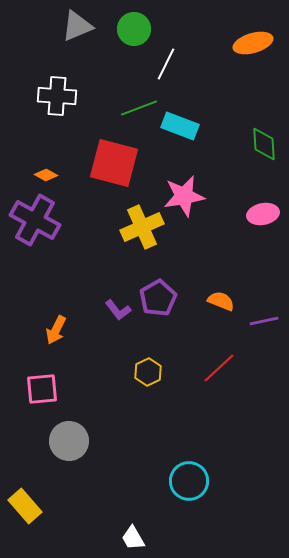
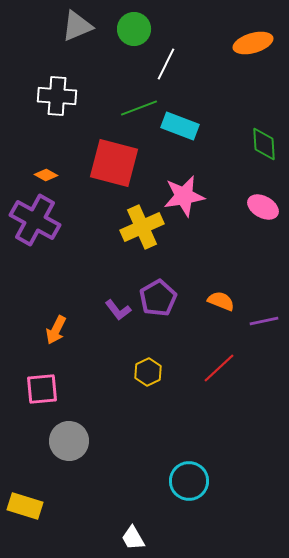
pink ellipse: moved 7 px up; rotated 40 degrees clockwise
yellow rectangle: rotated 32 degrees counterclockwise
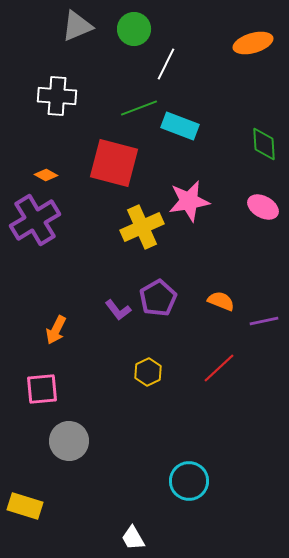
pink star: moved 5 px right, 5 px down
purple cross: rotated 30 degrees clockwise
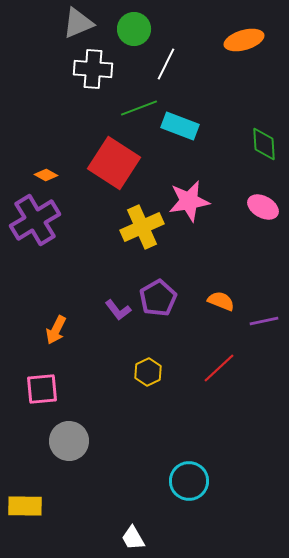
gray triangle: moved 1 px right, 3 px up
orange ellipse: moved 9 px left, 3 px up
white cross: moved 36 px right, 27 px up
red square: rotated 18 degrees clockwise
yellow rectangle: rotated 16 degrees counterclockwise
